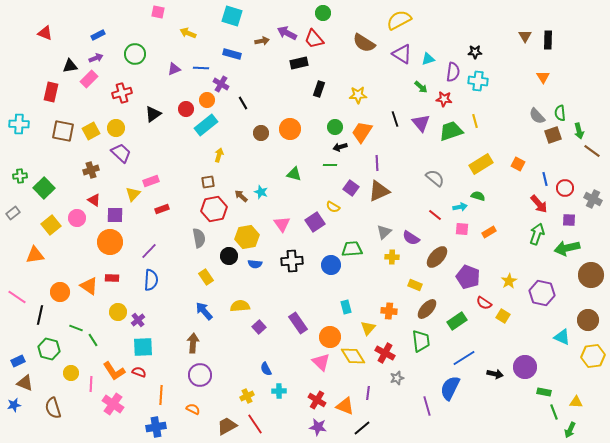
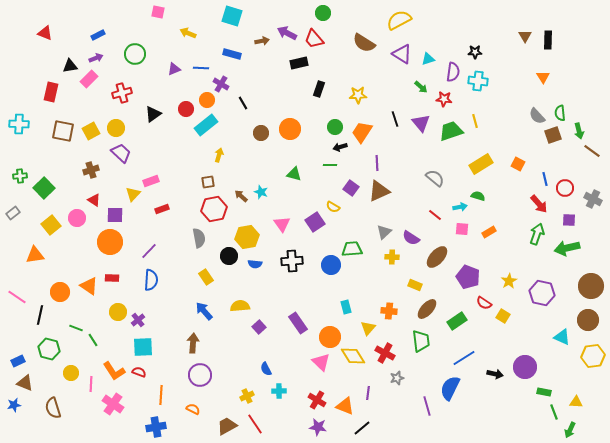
brown circle at (591, 275): moved 11 px down
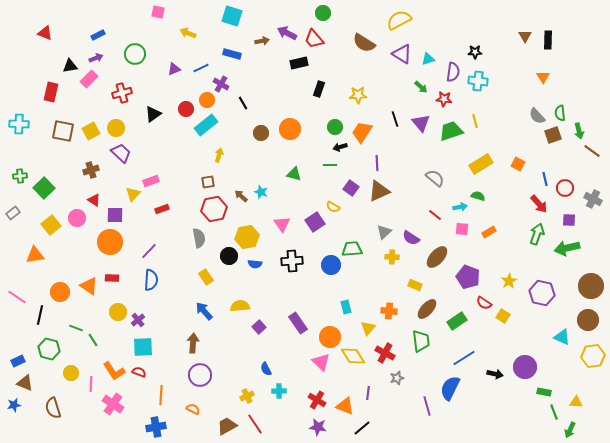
blue line at (201, 68): rotated 28 degrees counterclockwise
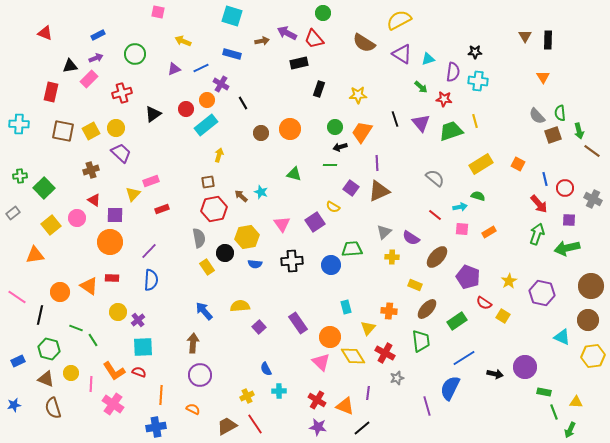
yellow arrow at (188, 33): moved 5 px left, 8 px down
black circle at (229, 256): moved 4 px left, 3 px up
yellow rectangle at (206, 277): moved 1 px right, 10 px up
brown triangle at (25, 383): moved 21 px right, 4 px up
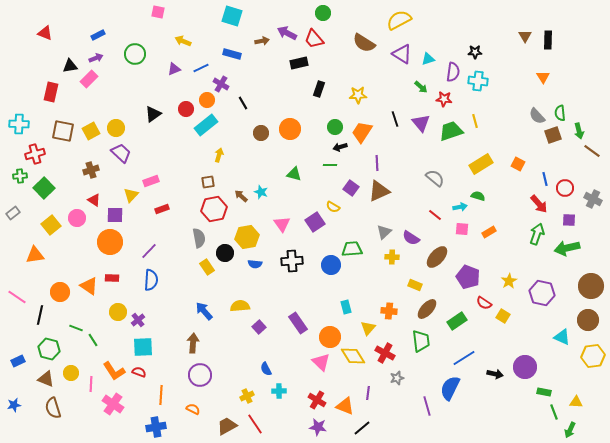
red cross at (122, 93): moved 87 px left, 61 px down
yellow triangle at (133, 194): moved 2 px left, 1 px down
